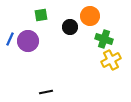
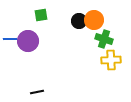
orange circle: moved 4 px right, 4 px down
black circle: moved 9 px right, 6 px up
blue line: rotated 64 degrees clockwise
yellow cross: rotated 24 degrees clockwise
black line: moved 9 px left
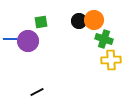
green square: moved 7 px down
black line: rotated 16 degrees counterclockwise
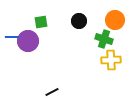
orange circle: moved 21 px right
blue line: moved 2 px right, 2 px up
black line: moved 15 px right
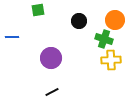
green square: moved 3 px left, 12 px up
purple circle: moved 23 px right, 17 px down
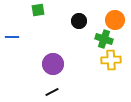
purple circle: moved 2 px right, 6 px down
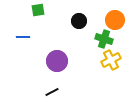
blue line: moved 11 px right
yellow cross: rotated 24 degrees counterclockwise
purple circle: moved 4 px right, 3 px up
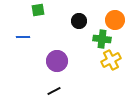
green cross: moved 2 px left; rotated 12 degrees counterclockwise
black line: moved 2 px right, 1 px up
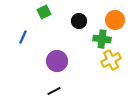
green square: moved 6 px right, 2 px down; rotated 16 degrees counterclockwise
blue line: rotated 64 degrees counterclockwise
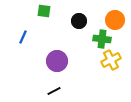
green square: moved 1 px up; rotated 32 degrees clockwise
